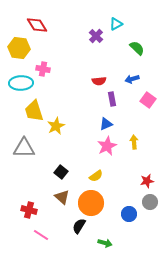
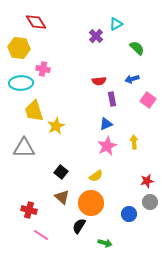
red diamond: moved 1 px left, 3 px up
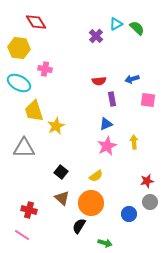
green semicircle: moved 20 px up
pink cross: moved 2 px right
cyan ellipse: moved 2 px left; rotated 30 degrees clockwise
pink square: rotated 28 degrees counterclockwise
brown triangle: moved 1 px down
pink line: moved 19 px left
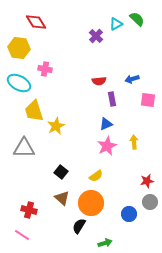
green semicircle: moved 9 px up
green arrow: rotated 32 degrees counterclockwise
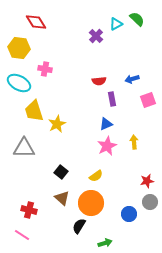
pink square: rotated 28 degrees counterclockwise
yellow star: moved 1 px right, 2 px up
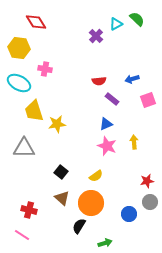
purple rectangle: rotated 40 degrees counterclockwise
yellow star: rotated 18 degrees clockwise
pink star: rotated 24 degrees counterclockwise
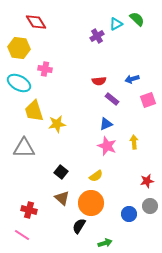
purple cross: moved 1 px right; rotated 16 degrees clockwise
gray circle: moved 4 px down
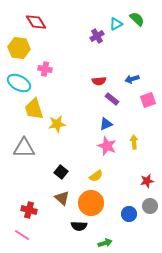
yellow trapezoid: moved 2 px up
black semicircle: rotated 119 degrees counterclockwise
